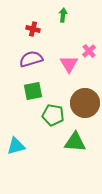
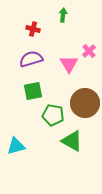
green triangle: moved 3 px left, 1 px up; rotated 25 degrees clockwise
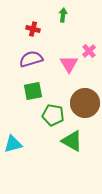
cyan triangle: moved 3 px left, 2 px up
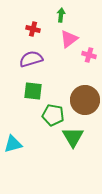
green arrow: moved 2 px left
pink cross: moved 4 px down; rotated 32 degrees counterclockwise
pink triangle: moved 25 px up; rotated 24 degrees clockwise
green square: rotated 18 degrees clockwise
brown circle: moved 3 px up
green triangle: moved 1 px right, 4 px up; rotated 30 degrees clockwise
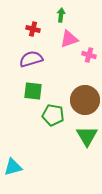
pink triangle: rotated 18 degrees clockwise
green triangle: moved 14 px right, 1 px up
cyan triangle: moved 23 px down
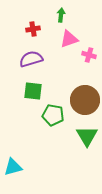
red cross: rotated 24 degrees counterclockwise
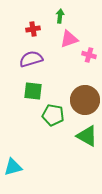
green arrow: moved 1 px left, 1 px down
green triangle: rotated 30 degrees counterclockwise
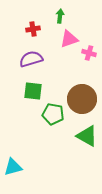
pink cross: moved 2 px up
brown circle: moved 3 px left, 1 px up
green pentagon: moved 1 px up
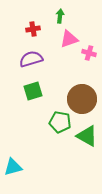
green square: rotated 24 degrees counterclockwise
green pentagon: moved 7 px right, 8 px down
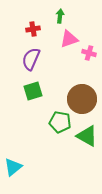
purple semicircle: rotated 50 degrees counterclockwise
cyan triangle: rotated 24 degrees counterclockwise
